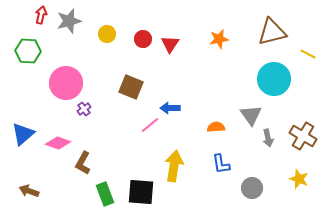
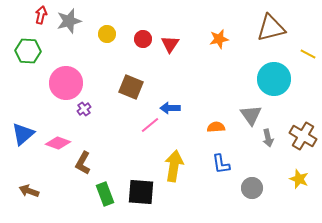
brown triangle: moved 1 px left, 4 px up
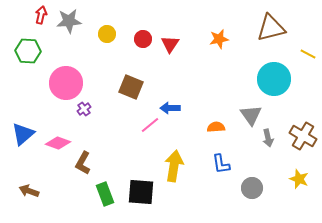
gray star: rotated 10 degrees clockwise
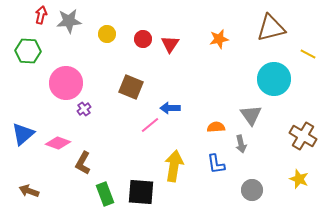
gray arrow: moved 27 px left, 6 px down
blue L-shape: moved 5 px left
gray circle: moved 2 px down
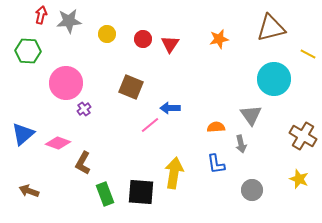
yellow arrow: moved 7 px down
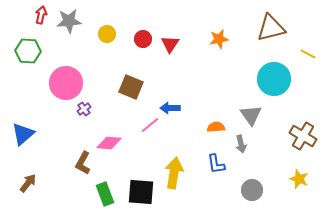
pink diamond: moved 51 px right; rotated 15 degrees counterclockwise
brown arrow: moved 1 px left, 8 px up; rotated 108 degrees clockwise
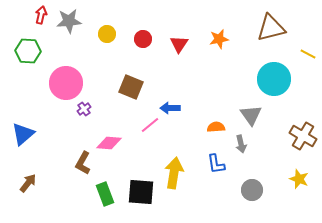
red triangle: moved 9 px right
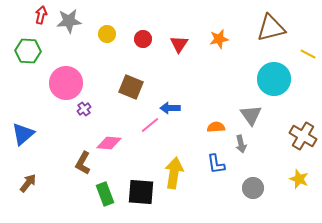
gray circle: moved 1 px right, 2 px up
